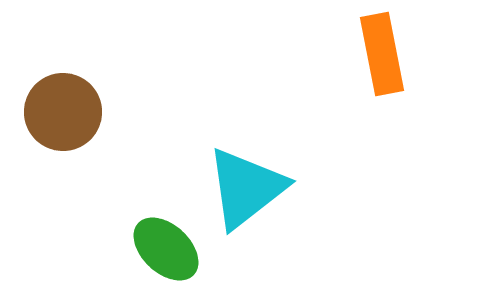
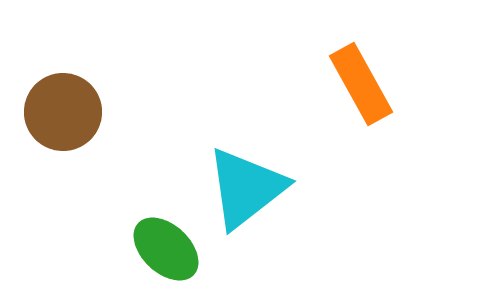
orange rectangle: moved 21 px left, 30 px down; rotated 18 degrees counterclockwise
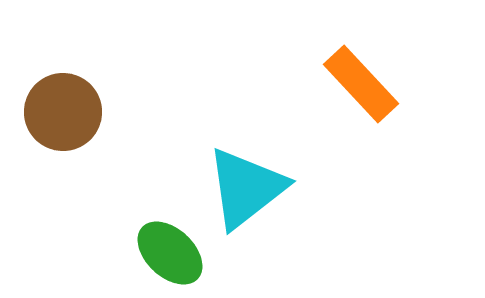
orange rectangle: rotated 14 degrees counterclockwise
green ellipse: moved 4 px right, 4 px down
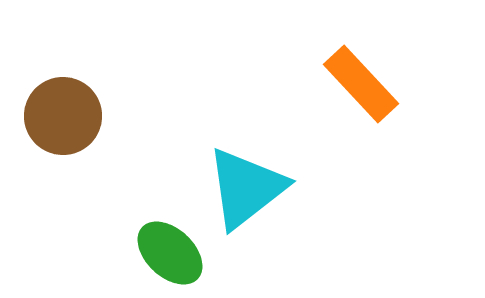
brown circle: moved 4 px down
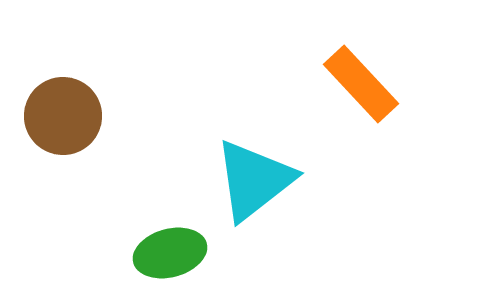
cyan triangle: moved 8 px right, 8 px up
green ellipse: rotated 58 degrees counterclockwise
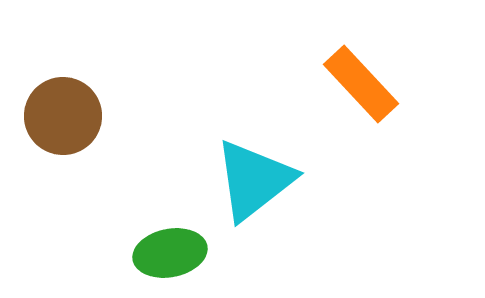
green ellipse: rotated 4 degrees clockwise
